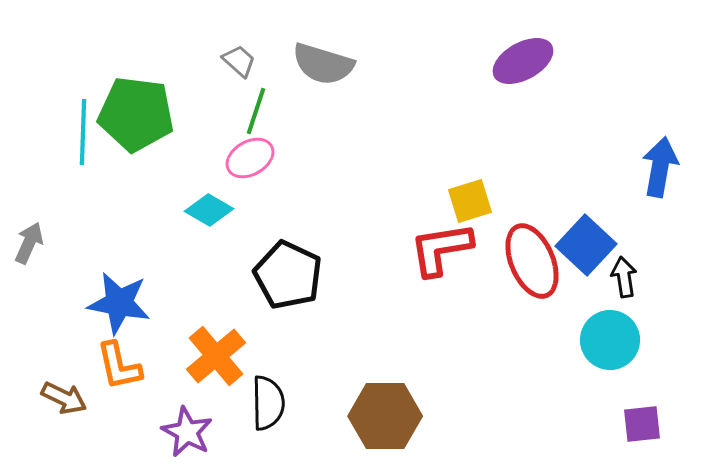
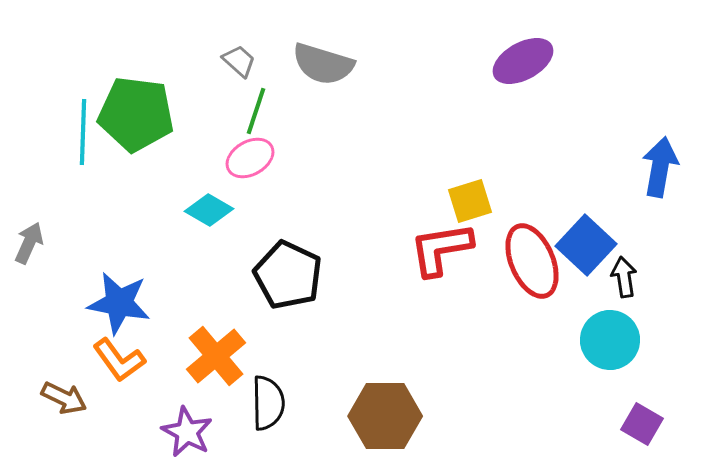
orange L-shape: moved 6 px up; rotated 24 degrees counterclockwise
purple square: rotated 36 degrees clockwise
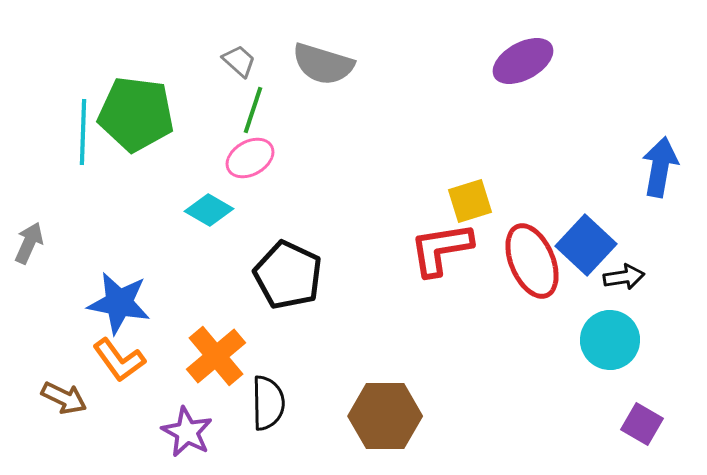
green line: moved 3 px left, 1 px up
black arrow: rotated 90 degrees clockwise
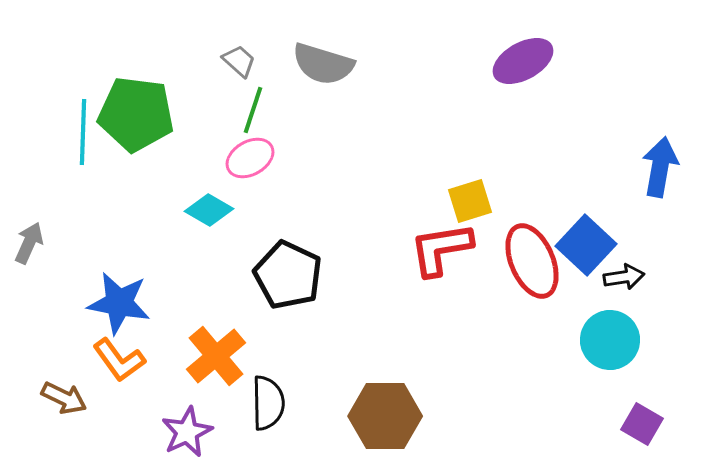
purple star: rotated 18 degrees clockwise
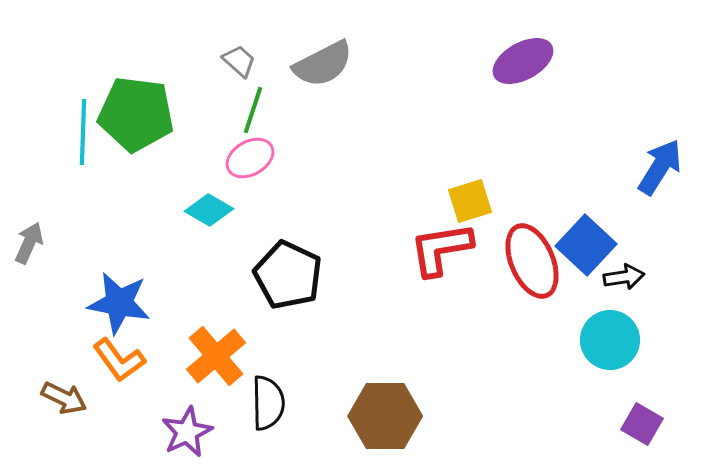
gray semicircle: rotated 44 degrees counterclockwise
blue arrow: rotated 22 degrees clockwise
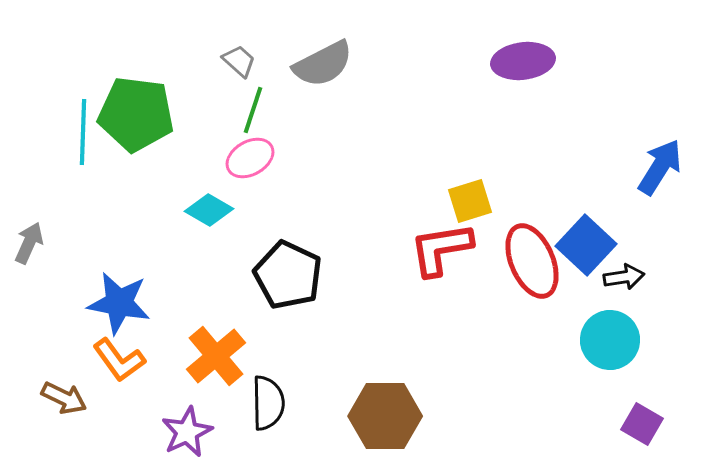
purple ellipse: rotated 22 degrees clockwise
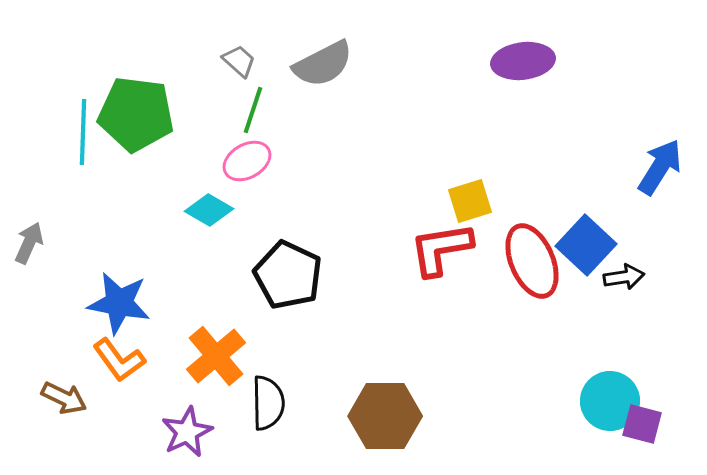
pink ellipse: moved 3 px left, 3 px down
cyan circle: moved 61 px down
purple square: rotated 15 degrees counterclockwise
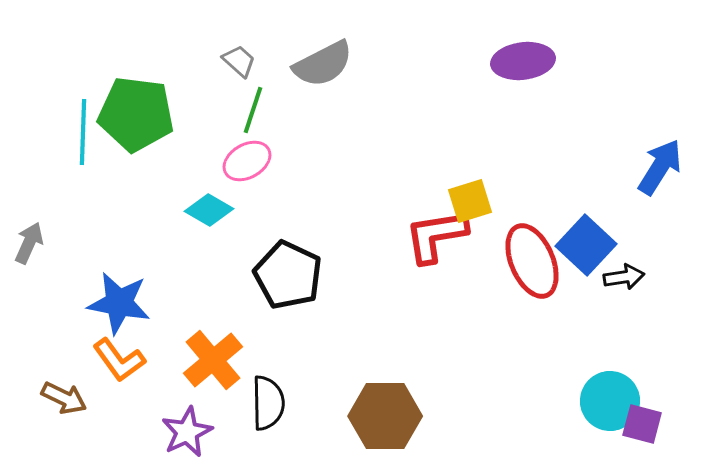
red L-shape: moved 5 px left, 13 px up
orange cross: moved 3 px left, 4 px down
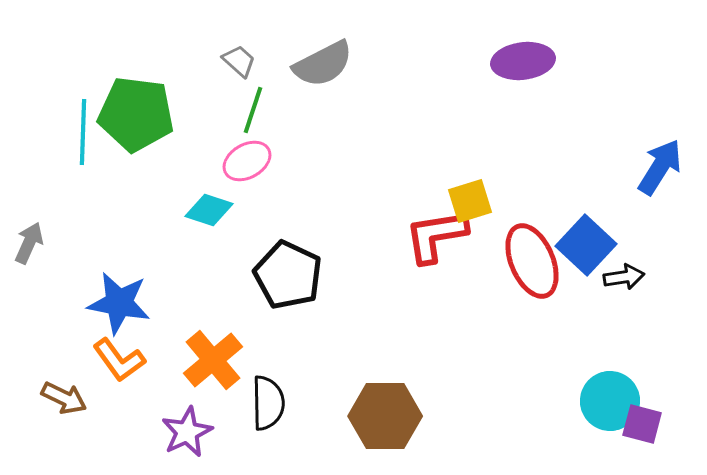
cyan diamond: rotated 12 degrees counterclockwise
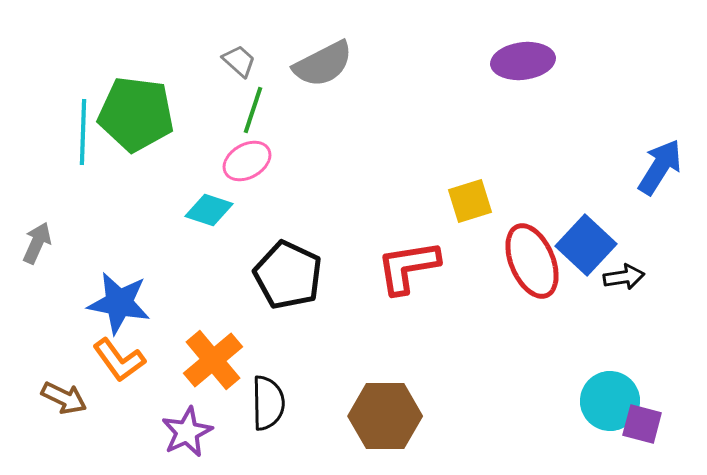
red L-shape: moved 28 px left, 31 px down
gray arrow: moved 8 px right
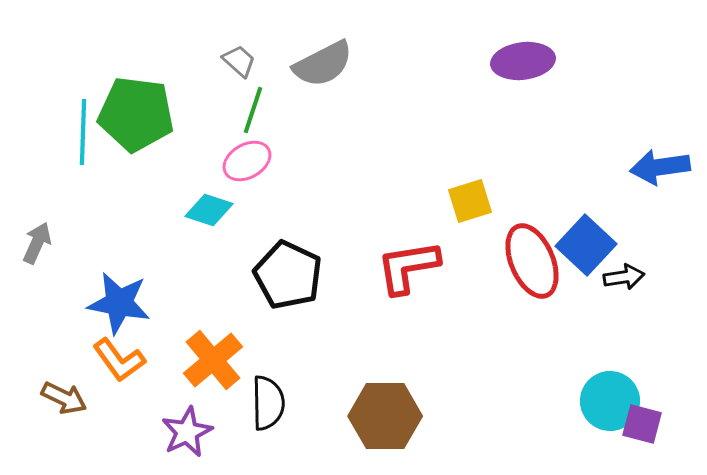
blue arrow: rotated 130 degrees counterclockwise
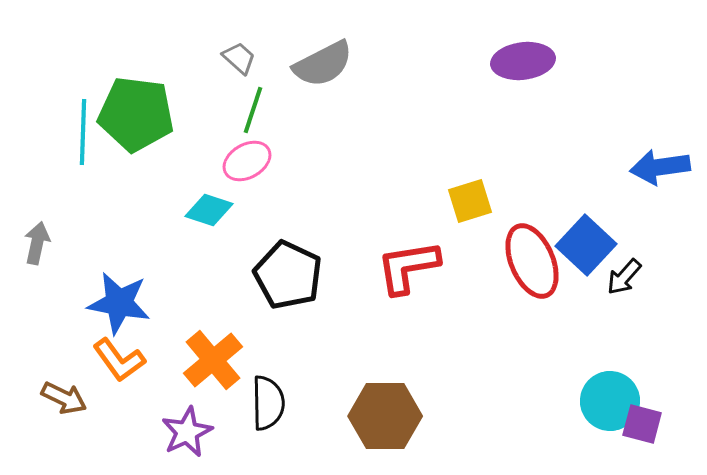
gray trapezoid: moved 3 px up
gray arrow: rotated 12 degrees counterclockwise
black arrow: rotated 141 degrees clockwise
